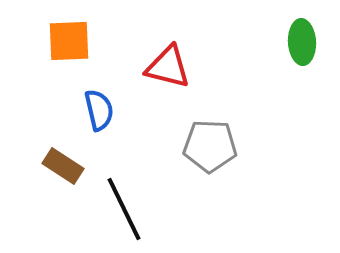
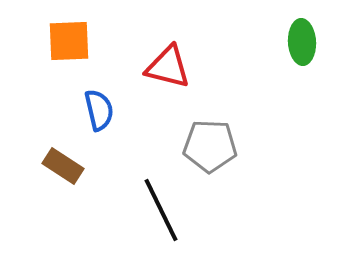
black line: moved 37 px right, 1 px down
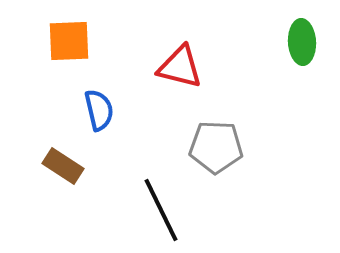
red triangle: moved 12 px right
gray pentagon: moved 6 px right, 1 px down
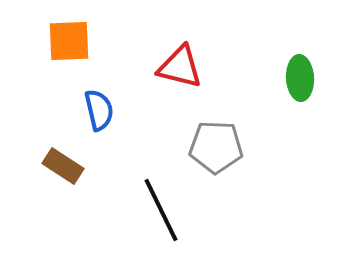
green ellipse: moved 2 px left, 36 px down
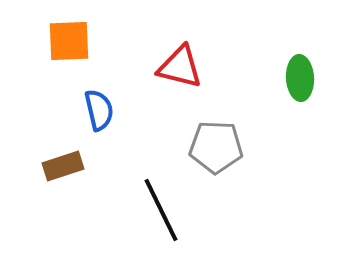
brown rectangle: rotated 51 degrees counterclockwise
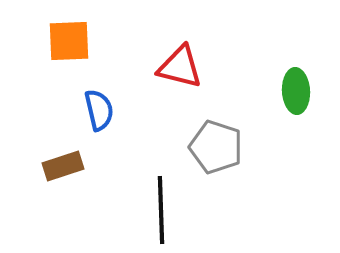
green ellipse: moved 4 px left, 13 px down
gray pentagon: rotated 16 degrees clockwise
black line: rotated 24 degrees clockwise
